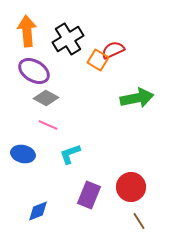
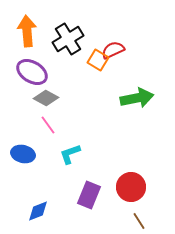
purple ellipse: moved 2 px left, 1 px down
pink line: rotated 30 degrees clockwise
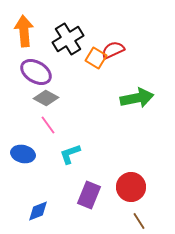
orange arrow: moved 3 px left
orange square: moved 2 px left, 2 px up
purple ellipse: moved 4 px right
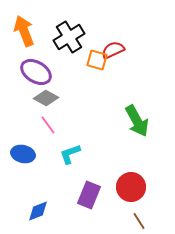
orange arrow: rotated 16 degrees counterclockwise
black cross: moved 1 px right, 2 px up
orange square: moved 1 px right, 2 px down; rotated 15 degrees counterclockwise
green arrow: moved 23 px down; rotated 72 degrees clockwise
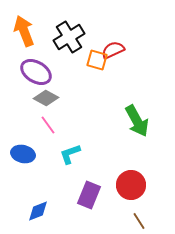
red circle: moved 2 px up
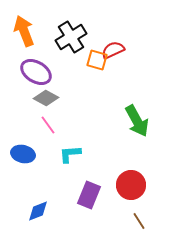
black cross: moved 2 px right
cyan L-shape: rotated 15 degrees clockwise
